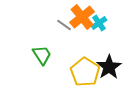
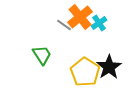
orange cross: moved 2 px left
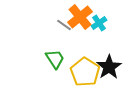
green trapezoid: moved 13 px right, 4 px down
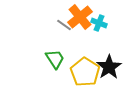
cyan cross: rotated 35 degrees counterclockwise
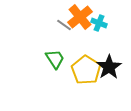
yellow pentagon: moved 1 px right, 2 px up
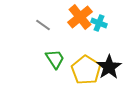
gray line: moved 21 px left
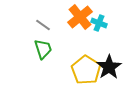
green trapezoid: moved 12 px left, 10 px up; rotated 15 degrees clockwise
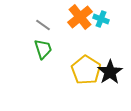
cyan cross: moved 2 px right, 4 px up
black star: moved 1 px right, 5 px down
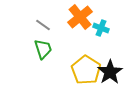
cyan cross: moved 9 px down
